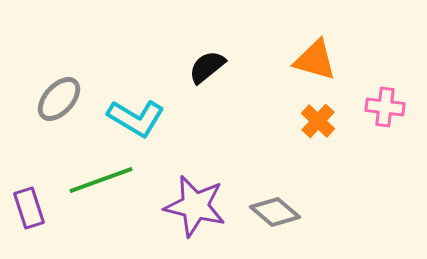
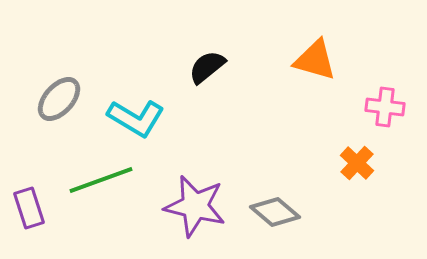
orange cross: moved 39 px right, 42 px down
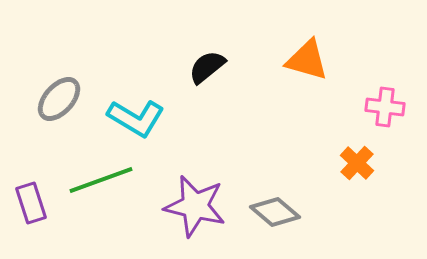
orange triangle: moved 8 px left
purple rectangle: moved 2 px right, 5 px up
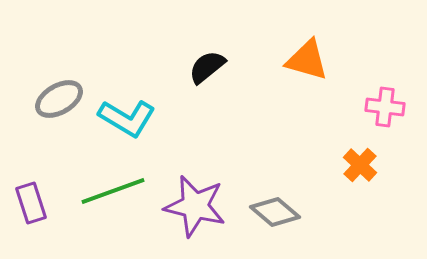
gray ellipse: rotated 18 degrees clockwise
cyan L-shape: moved 9 px left
orange cross: moved 3 px right, 2 px down
green line: moved 12 px right, 11 px down
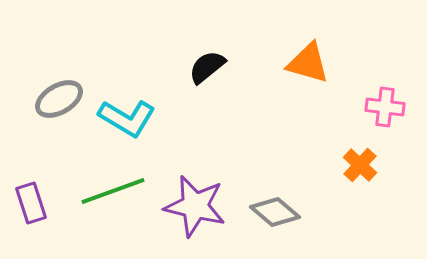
orange triangle: moved 1 px right, 3 px down
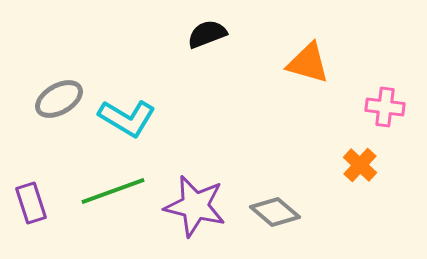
black semicircle: moved 33 px up; rotated 18 degrees clockwise
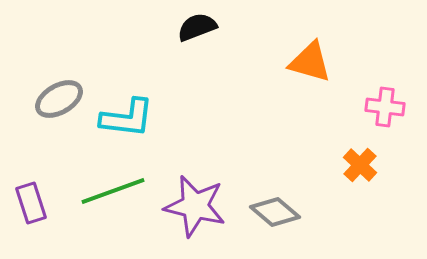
black semicircle: moved 10 px left, 7 px up
orange triangle: moved 2 px right, 1 px up
cyan L-shape: rotated 24 degrees counterclockwise
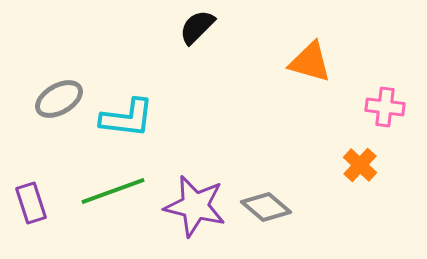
black semicircle: rotated 24 degrees counterclockwise
gray diamond: moved 9 px left, 5 px up
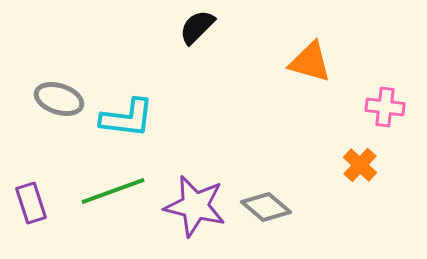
gray ellipse: rotated 48 degrees clockwise
